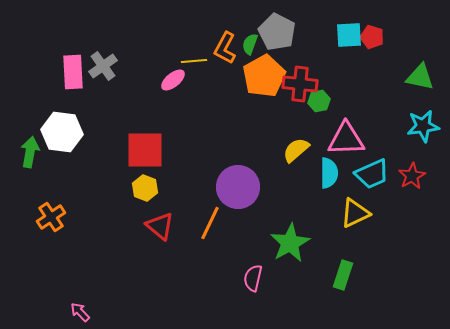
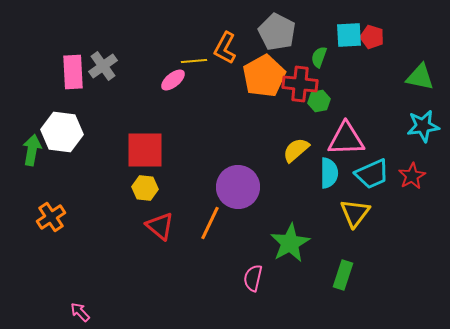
green semicircle: moved 69 px right, 13 px down
green arrow: moved 2 px right, 2 px up
yellow hexagon: rotated 15 degrees counterclockwise
yellow triangle: rotated 28 degrees counterclockwise
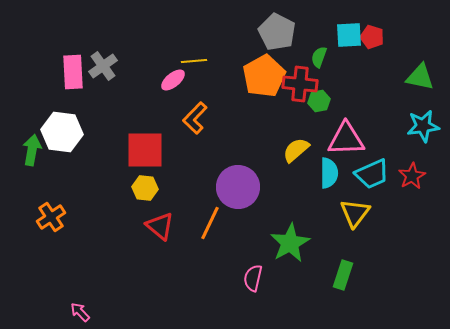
orange L-shape: moved 30 px left, 70 px down; rotated 16 degrees clockwise
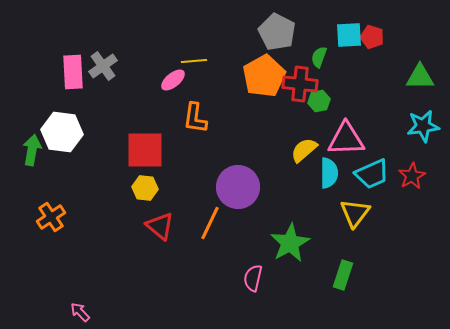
green triangle: rotated 12 degrees counterclockwise
orange L-shape: rotated 36 degrees counterclockwise
yellow semicircle: moved 8 px right
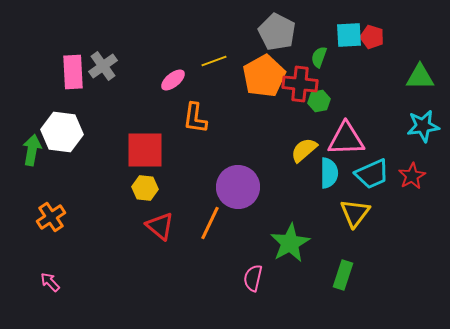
yellow line: moved 20 px right; rotated 15 degrees counterclockwise
pink arrow: moved 30 px left, 30 px up
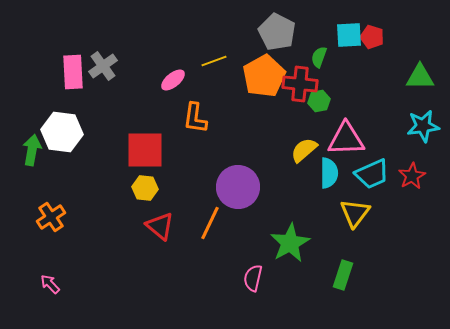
pink arrow: moved 2 px down
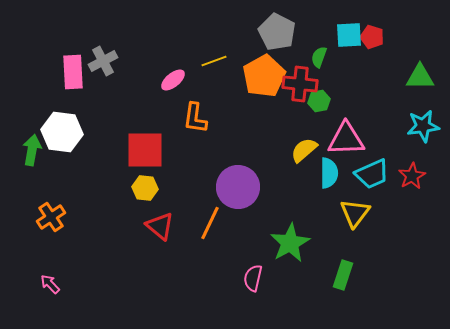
gray cross: moved 5 px up; rotated 8 degrees clockwise
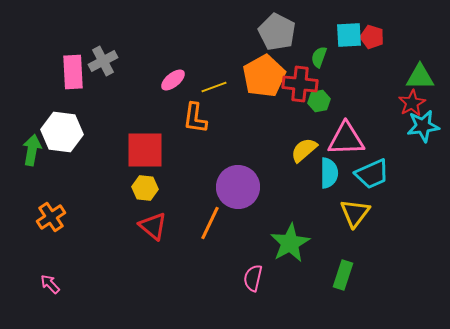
yellow line: moved 26 px down
red star: moved 73 px up
red triangle: moved 7 px left
